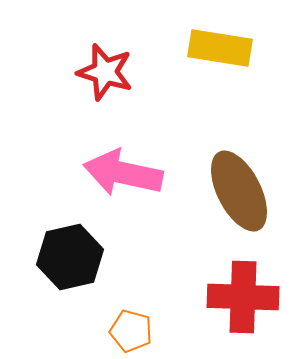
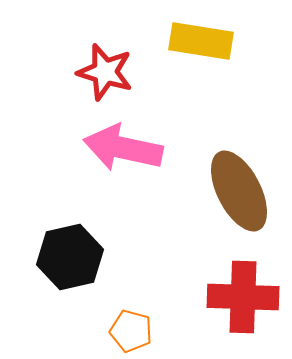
yellow rectangle: moved 19 px left, 7 px up
pink arrow: moved 25 px up
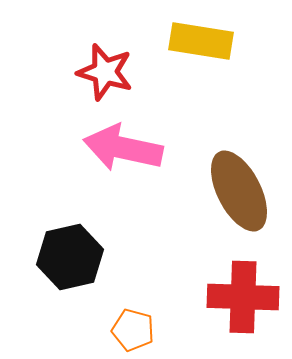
orange pentagon: moved 2 px right, 1 px up
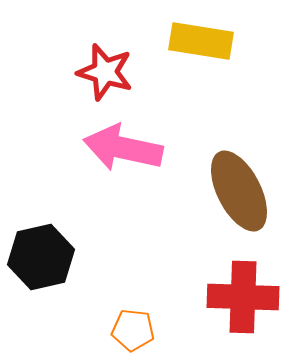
black hexagon: moved 29 px left
orange pentagon: rotated 9 degrees counterclockwise
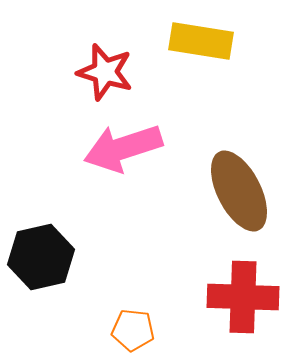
pink arrow: rotated 30 degrees counterclockwise
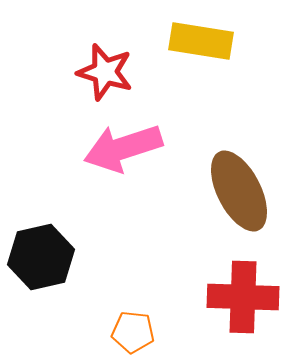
orange pentagon: moved 2 px down
